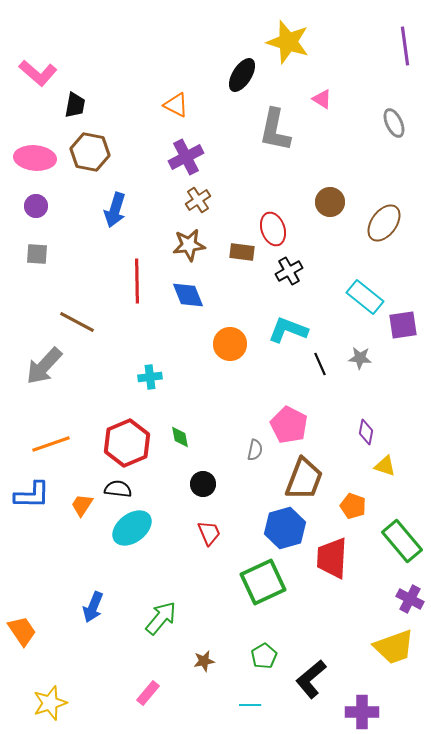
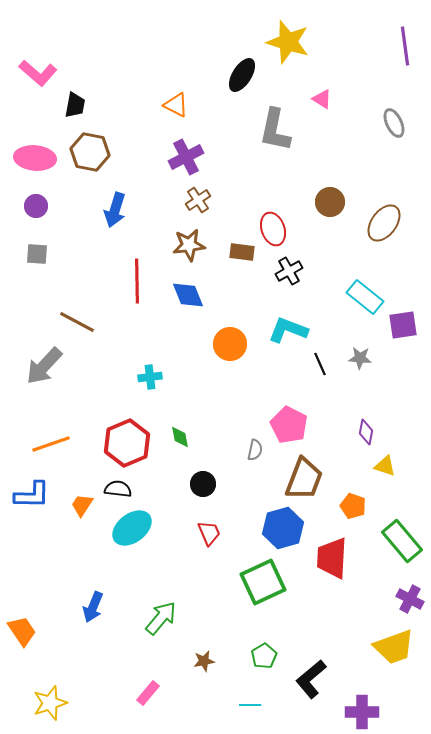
blue hexagon at (285, 528): moved 2 px left
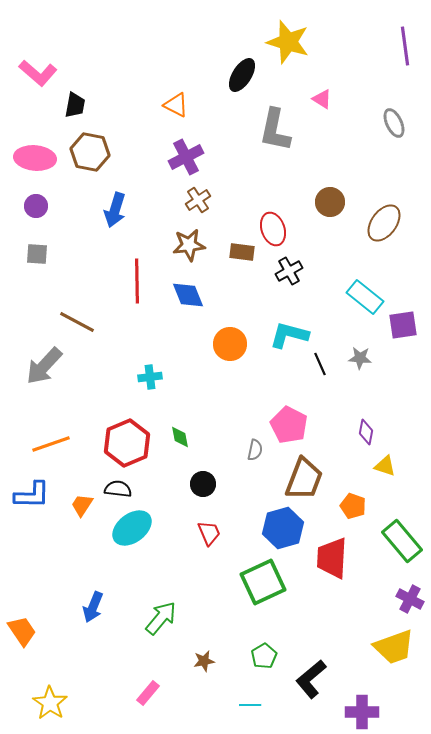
cyan L-shape at (288, 330): moved 1 px right, 5 px down; rotated 6 degrees counterclockwise
yellow star at (50, 703): rotated 20 degrees counterclockwise
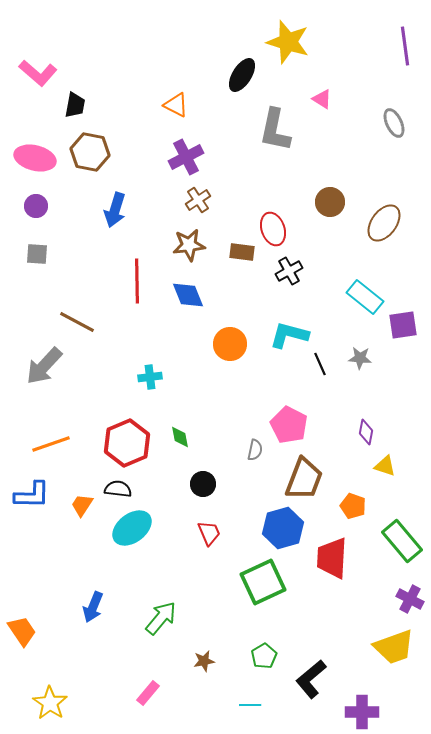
pink ellipse at (35, 158): rotated 9 degrees clockwise
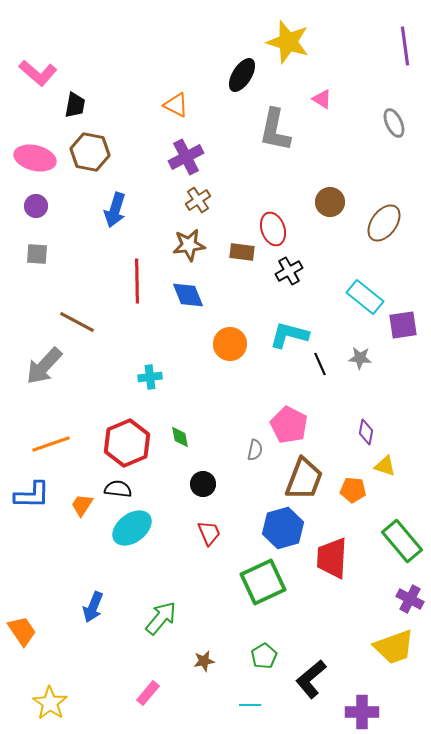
orange pentagon at (353, 506): moved 16 px up; rotated 15 degrees counterclockwise
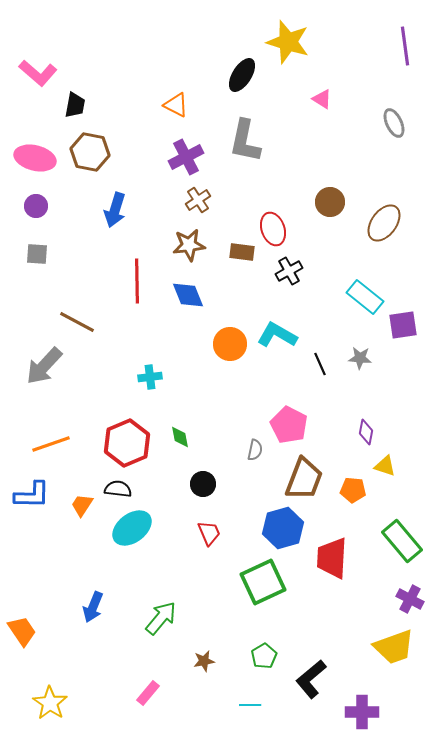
gray L-shape at (275, 130): moved 30 px left, 11 px down
cyan L-shape at (289, 335): moved 12 px left; rotated 15 degrees clockwise
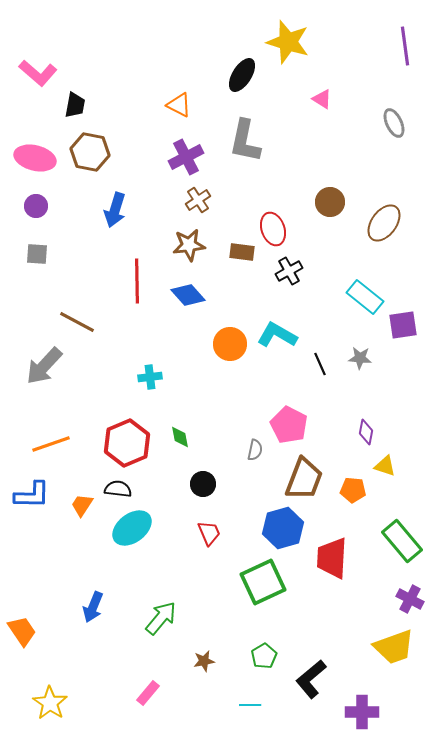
orange triangle at (176, 105): moved 3 px right
blue diamond at (188, 295): rotated 20 degrees counterclockwise
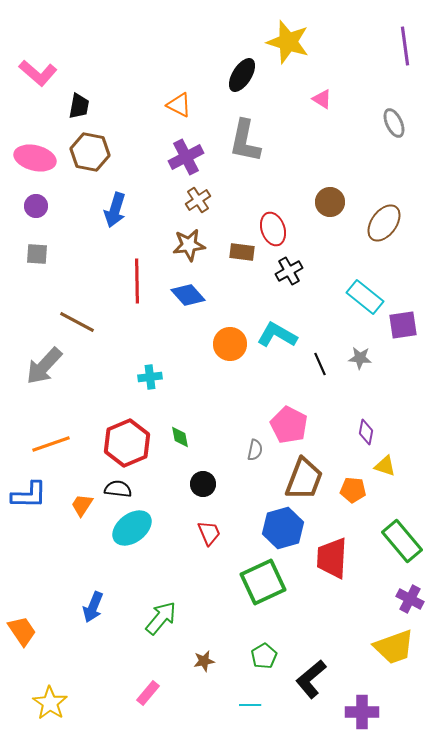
black trapezoid at (75, 105): moved 4 px right, 1 px down
blue L-shape at (32, 495): moved 3 px left
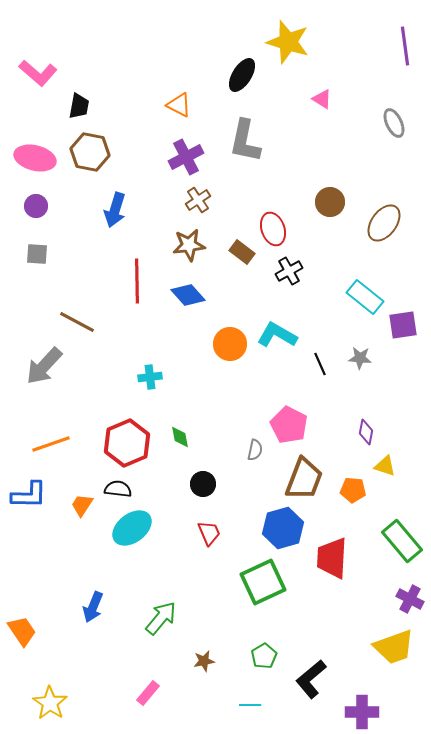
brown rectangle at (242, 252): rotated 30 degrees clockwise
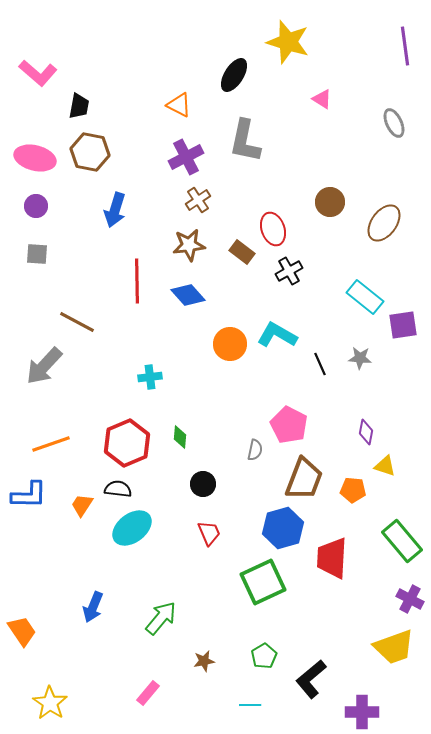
black ellipse at (242, 75): moved 8 px left
green diamond at (180, 437): rotated 15 degrees clockwise
